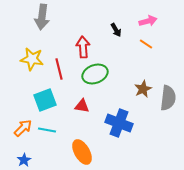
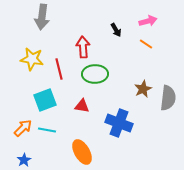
green ellipse: rotated 20 degrees clockwise
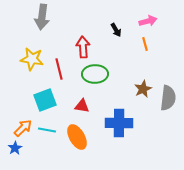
orange line: moved 1 px left; rotated 40 degrees clockwise
blue cross: rotated 20 degrees counterclockwise
orange ellipse: moved 5 px left, 15 px up
blue star: moved 9 px left, 12 px up
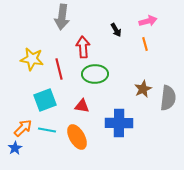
gray arrow: moved 20 px right
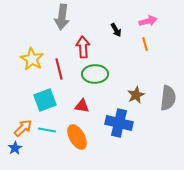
yellow star: rotated 20 degrees clockwise
brown star: moved 7 px left, 6 px down
blue cross: rotated 12 degrees clockwise
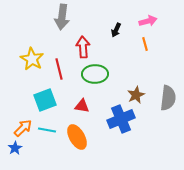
black arrow: rotated 56 degrees clockwise
blue cross: moved 2 px right, 4 px up; rotated 36 degrees counterclockwise
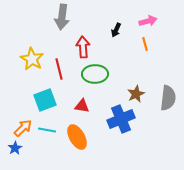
brown star: moved 1 px up
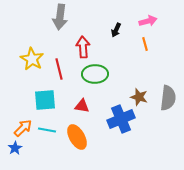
gray arrow: moved 2 px left
brown star: moved 3 px right, 3 px down; rotated 30 degrees counterclockwise
cyan square: rotated 15 degrees clockwise
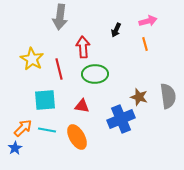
gray semicircle: moved 2 px up; rotated 15 degrees counterclockwise
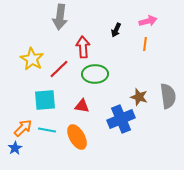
orange line: rotated 24 degrees clockwise
red line: rotated 60 degrees clockwise
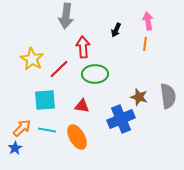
gray arrow: moved 6 px right, 1 px up
pink arrow: rotated 84 degrees counterclockwise
orange arrow: moved 1 px left
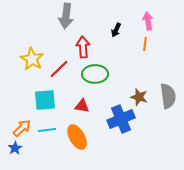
cyan line: rotated 18 degrees counterclockwise
